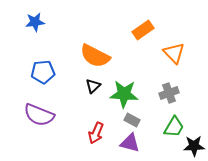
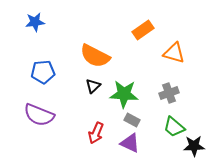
orange triangle: rotated 30 degrees counterclockwise
green trapezoid: rotated 100 degrees clockwise
purple triangle: rotated 10 degrees clockwise
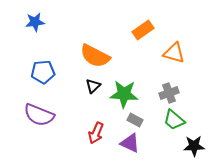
gray rectangle: moved 3 px right
green trapezoid: moved 7 px up
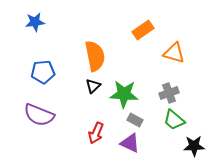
orange semicircle: rotated 128 degrees counterclockwise
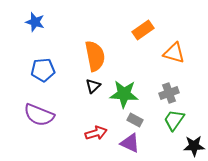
blue star: rotated 24 degrees clockwise
blue pentagon: moved 2 px up
green trapezoid: rotated 85 degrees clockwise
red arrow: rotated 130 degrees counterclockwise
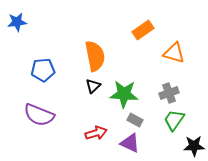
blue star: moved 18 px left; rotated 24 degrees counterclockwise
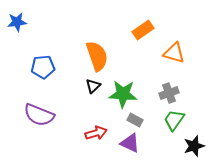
orange semicircle: moved 2 px right; rotated 8 degrees counterclockwise
blue pentagon: moved 3 px up
green star: moved 1 px left
black star: rotated 15 degrees counterclockwise
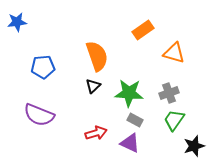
green star: moved 6 px right, 1 px up
